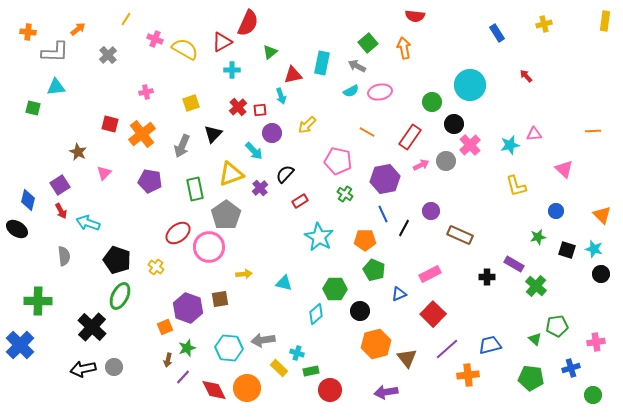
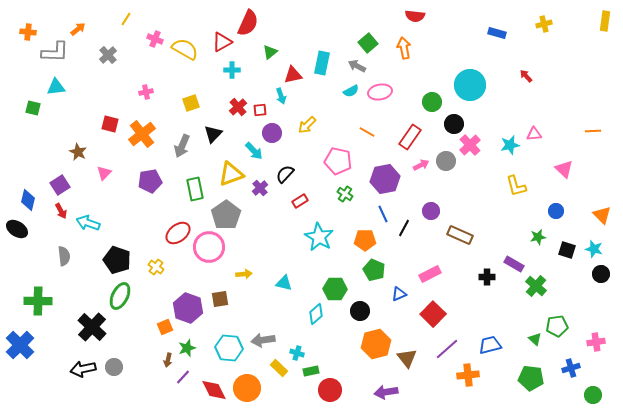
blue rectangle at (497, 33): rotated 42 degrees counterclockwise
purple pentagon at (150, 181): rotated 20 degrees counterclockwise
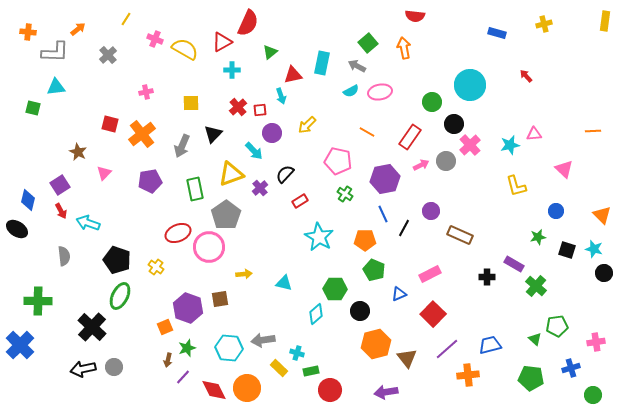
yellow square at (191, 103): rotated 18 degrees clockwise
red ellipse at (178, 233): rotated 15 degrees clockwise
black circle at (601, 274): moved 3 px right, 1 px up
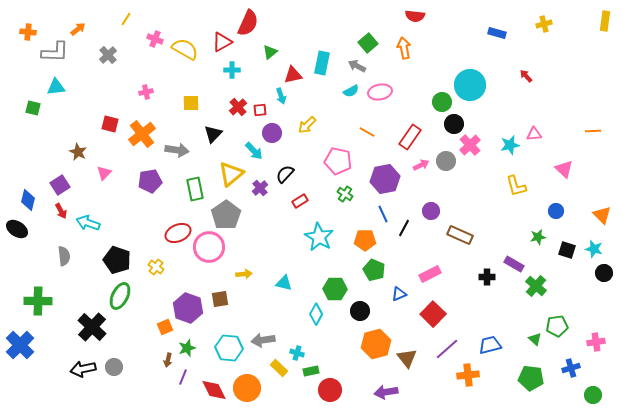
green circle at (432, 102): moved 10 px right
gray arrow at (182, 146): moved 5 px left, 4 px down; rotated 105 degrees counterclockwise
yellow triangle at (231, 174): rotated 20 degrees counterclockwise
cyan diamond at (316, 314): rotated 20 degrees counterclockwise
purple line at (183, 377): rotated 21 degrees counterclockwise
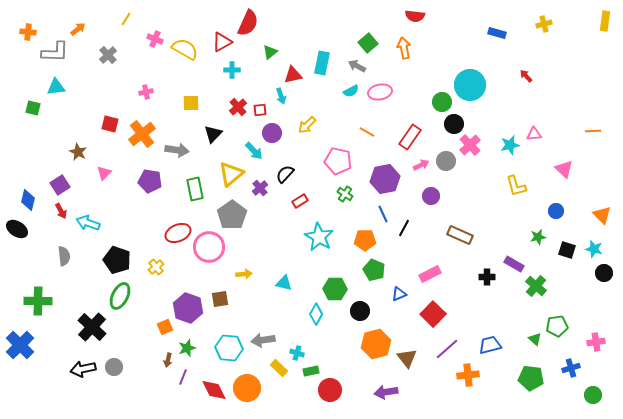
purple pentagon at (150, 181): rotated 20 degrees clockwise
purple circle at (431, 211): moved 15 px up
gray pentagon at (226, 215): moved 6 px right
yellow cross at (156, 267): rotated 14 degrees clockwise
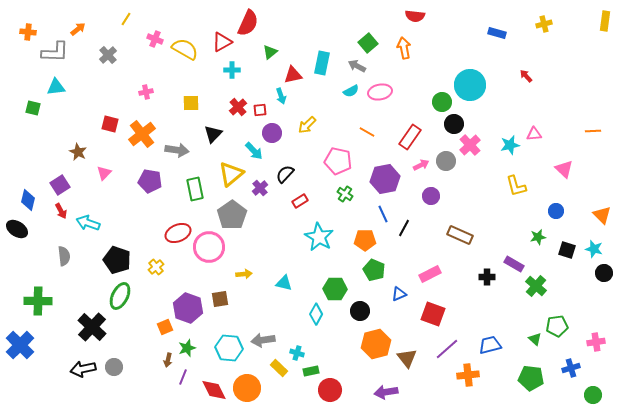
red square at (433, 314): rotated 25 degrees counterclockwise
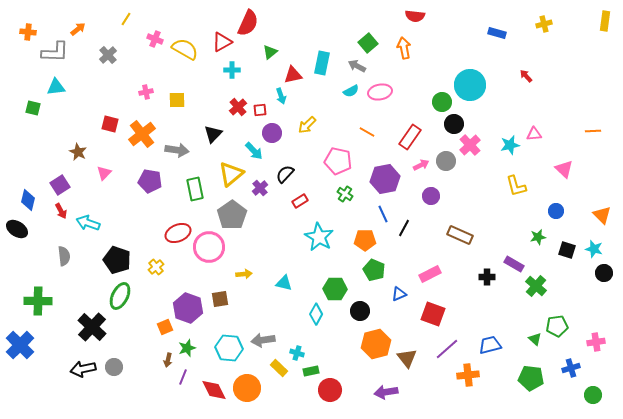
yellow square at (191, 103): moved 14 px left, 3 px up
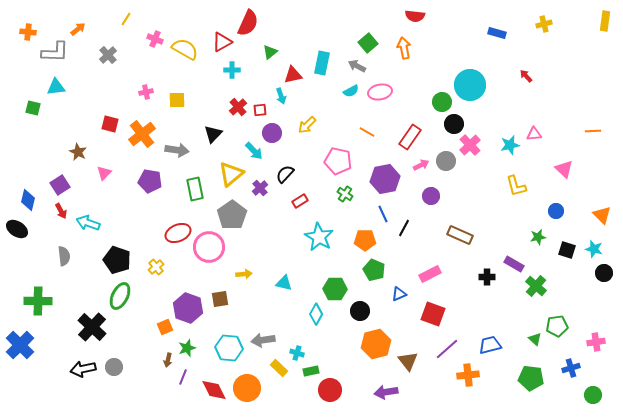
brown triangle at (407, 358): moved 1 px right, 3 px down
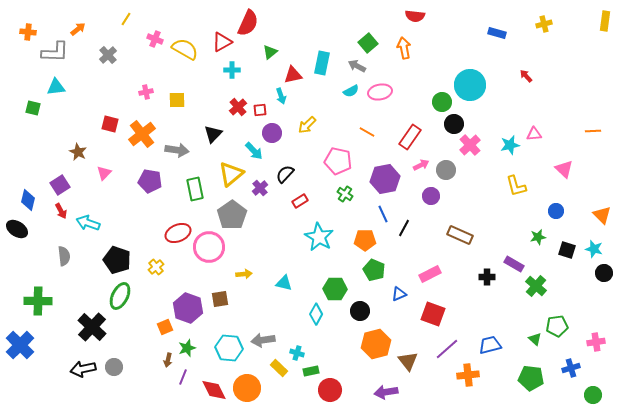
gray circle at (446, 161): moved 9 px down
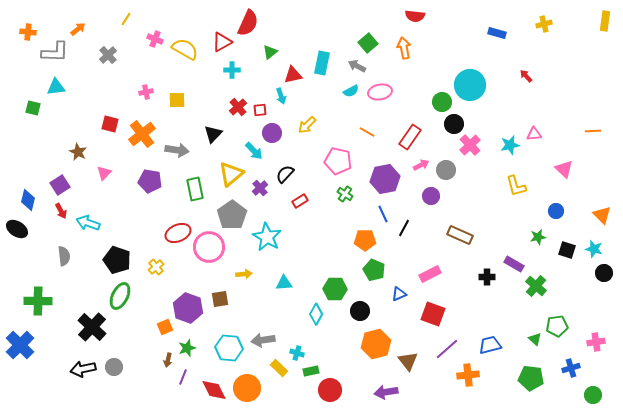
cyan star at (319, 237): moved 52 px left
cyan triangle at (284, 283): rotated 18 degrees counterclockwise
